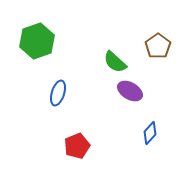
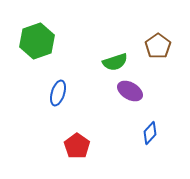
green semicircle: rotated 60 degrees counterclockwise
red pentagon: rotated 15 degrees counterclockwise
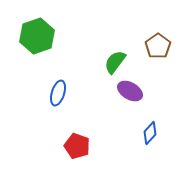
green hexagon: moved 5 px up
green semicircle: rotated 145 degrees clockwise
red pentagon: rotated 15 degrees counterclockwise
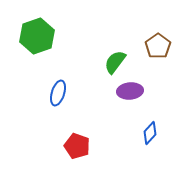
purple ellipse: rotated 35 degrees counterclockwise
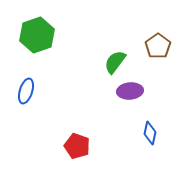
green hexagon: moved 1 px up
blue ellipse: moved 32 px left, 2 px up
blue diamond: rotated 30 degrees counterclockwise
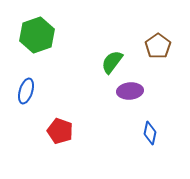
green semicircle: moved 3 px left
red pentagon: moved 17 px left, 15 px up
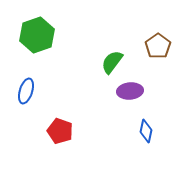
blue diamond: moved 4 px left, 2 px up
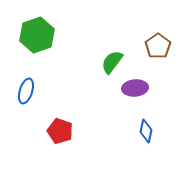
purple ellipse: moved 5 px right, 3 px up
